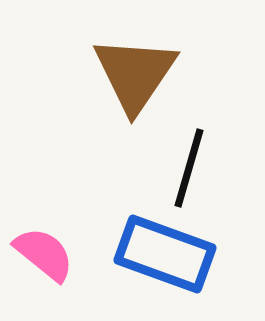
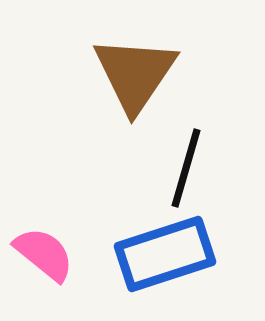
black line: moved 3 px left
blue rectangle: rotated 38 degrees counterclockwise
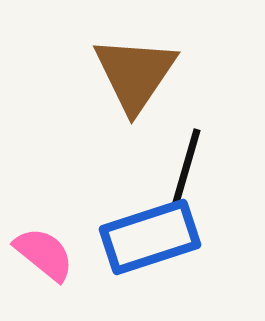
blue rectangle: moved 15 px left, 17 px up
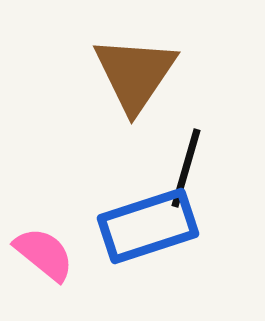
blue rectangle: moved 2 px left, 11 px up
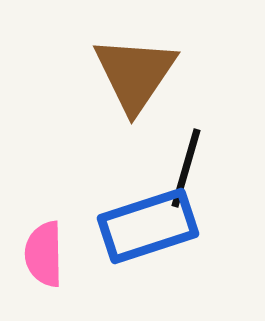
pink semicircle: rotated 130 degrees counterclockwise
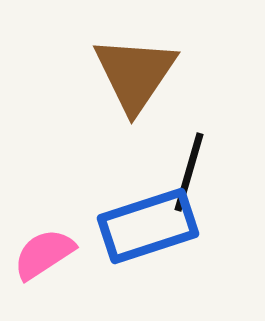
black line: moved 3 px right, 4 px down
pink semicircle: rotated 58 degrees clockwise
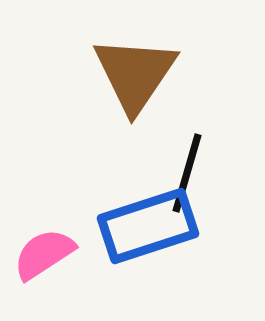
black line: moved 2 px left, 1 px down
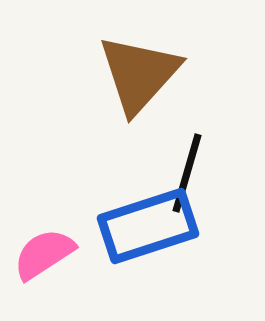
brown triangle: moved 4 px right; rotated 8 degrees clockwise
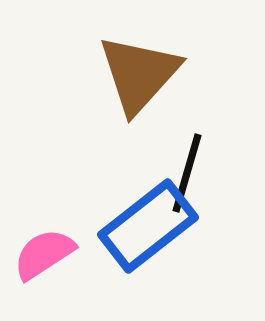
blue rectangle: rotated 20 degrees counterclockwise
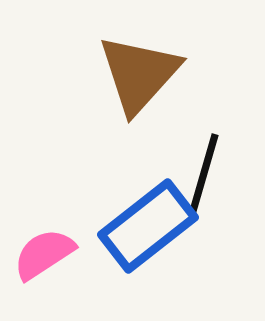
black line: moved 17 px right
